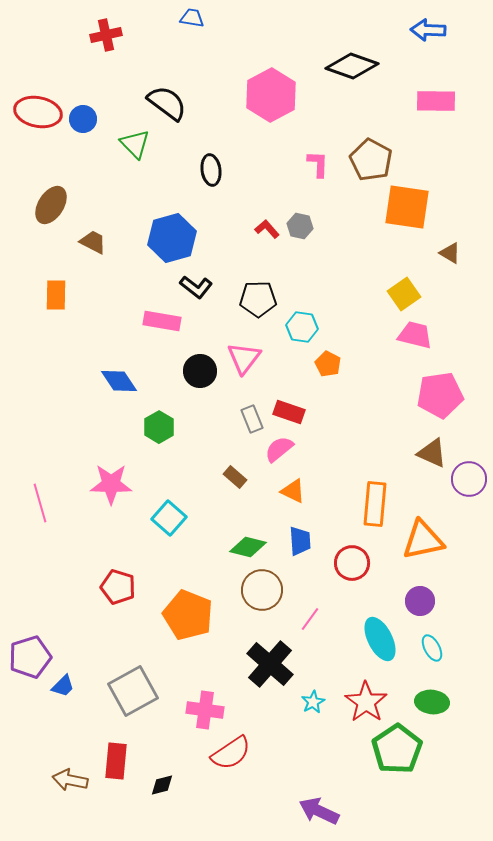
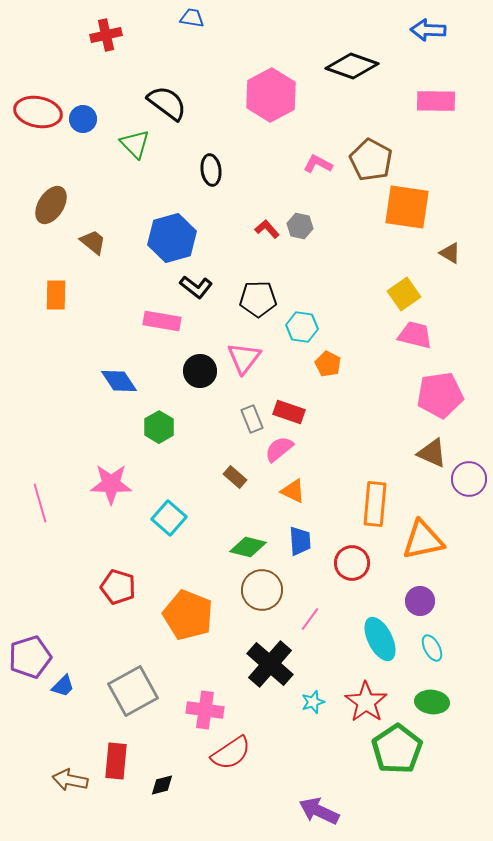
pink L-shape at (318, 164): rotated 64 degrees counterclockwise
brown trapezoid at (93, 242): rotated 12 degrees clockwise
cyan star at (313, 702): rotated 10 degrees clockwise
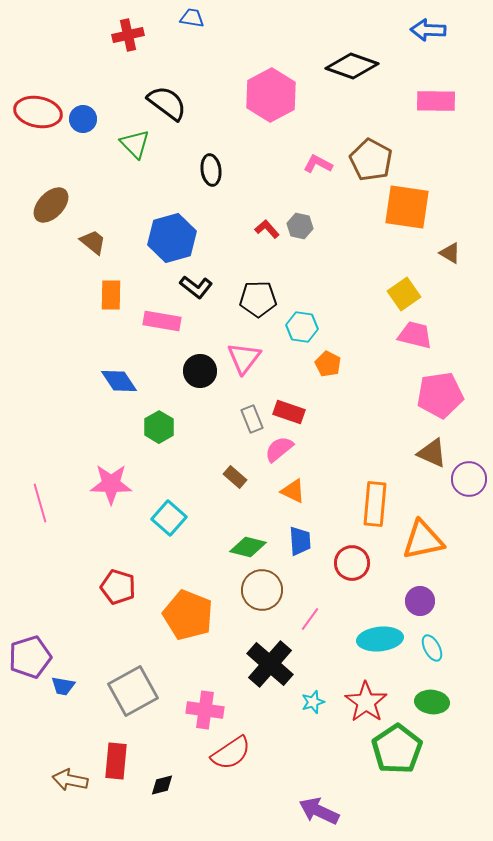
red cross at (106, 35): moved 22 px right
brown ellipse at (51, 205): rotated 12 degrees clockwise
orange rectangle at (56, 295): moved 55 px right
cyan ellipse at (380, 639): rotated 69 degrees counterclockwise
blue trapezoid at (63, 686): rotated 55 degrees clockwise
